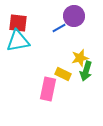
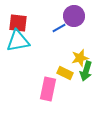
yellow rectangle: moved 2 px right, 1 px up
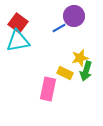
red square: rotated 30 degrees clockwise
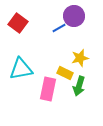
cyan triangle: moved 3 px right, 28 px down
green arrow: moved 7 px left, 15 px down
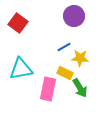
blue line: moved 5 px right, 19 px down
yellow star: rotated 18 degrees clockwise
green arrow: moved 1 px right, 2 px down; rotated 48 degrees counterclockwise
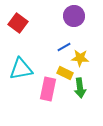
green arrow: rotated 24 degrees clockwise
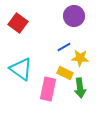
cyan triangle: rotated 45 degrees clockwise
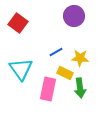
blue line: moved 8 px left, 5 px down
cyan triangle: rotated 20 degrees clockwise
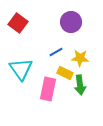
purple circle: moved 3 px left, 6 px down
green arrow: moved 3 px up
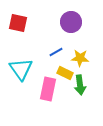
red square: rotated 24 degrees counterclockwise
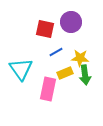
red square: moved 27 px right, 6 px down
yellow rectangle: rotated 49 degrees counterclockwise
green arrow: moved 5 px right, 10 px up
